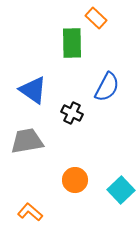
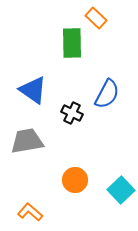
blue semicircle: moved 7 px down
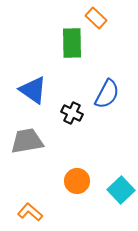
orange circle: moved 2 px right, 1 px down
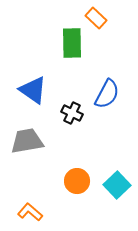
cyan square: moved 4 px left, 5 px up
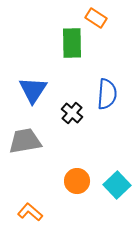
orange rectangle: rotated 10 degrees counterclockwise
blue triangle: rotated 28 degrees clockwise
blue semicircle: rotated 24 degrees counterclockwise
black cross: rotated 15 degrees clockwise
gray trapezoid: moved 2 px left
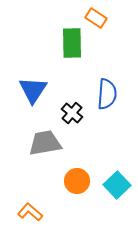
gray trapezoid: moved 20 px right, 2 px down
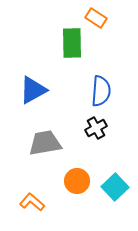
blue triangle: rotated 28 degrees clockwise
blue semicircle: moved 6 px left, 3 px up
black cross: moved 24 px right, 15 px down; rotated 20 degrees clockwise
cyan square: moved 2 px left, 2 px down
orange L-shape: moved 2 px right, 10 px up
